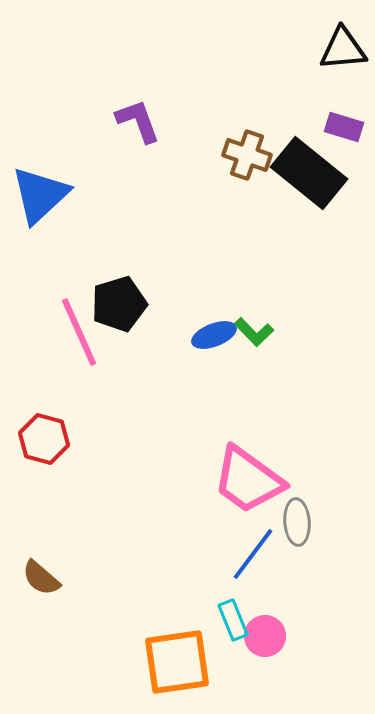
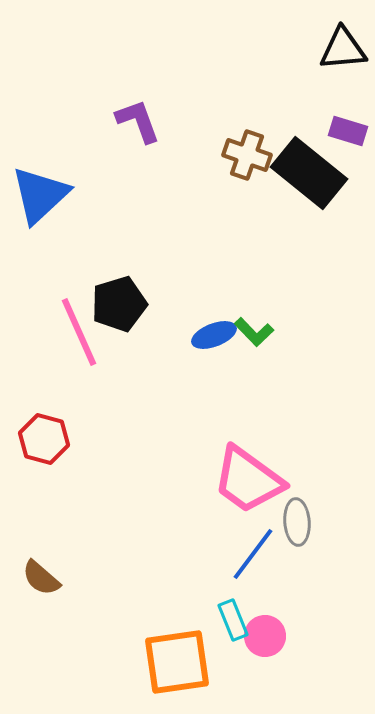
purple rectangle: moved 4 px right, 4 px down
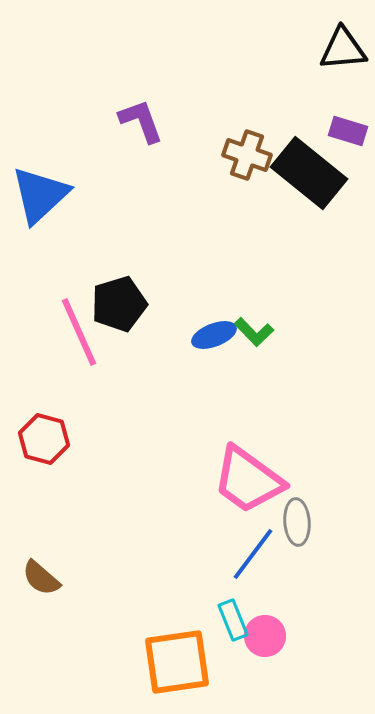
purple L-shape: moved 3 px right
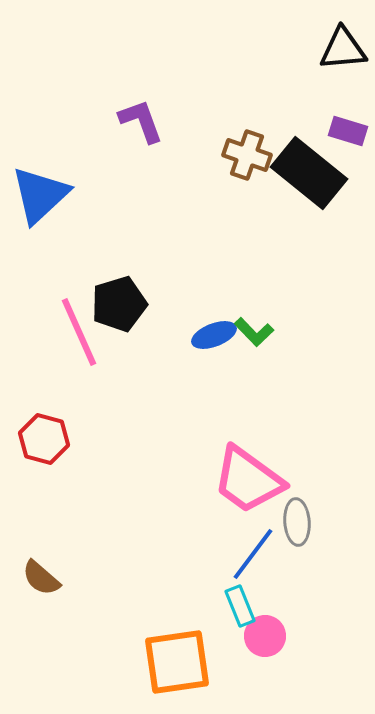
cyan rectangle: moved 7 px right, 14 px up
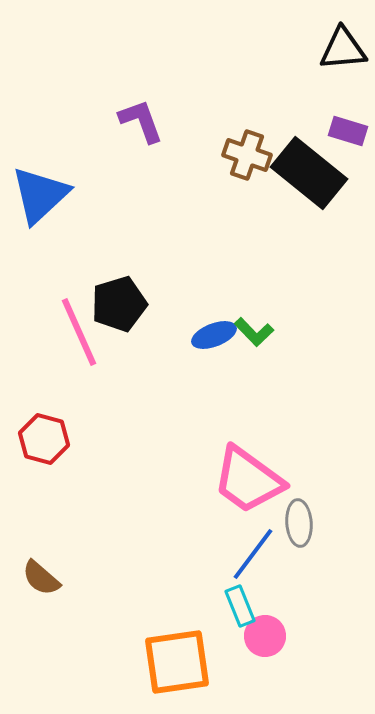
gray ellipse: moved 2 px right, 1 px down
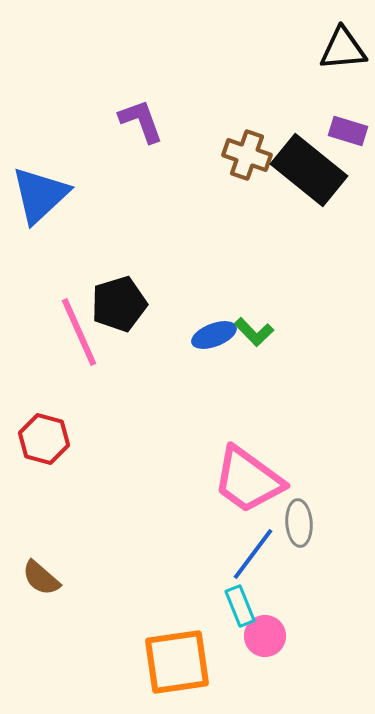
black rectangle: moved 3 px up
